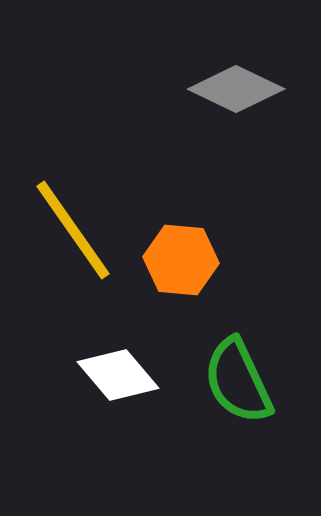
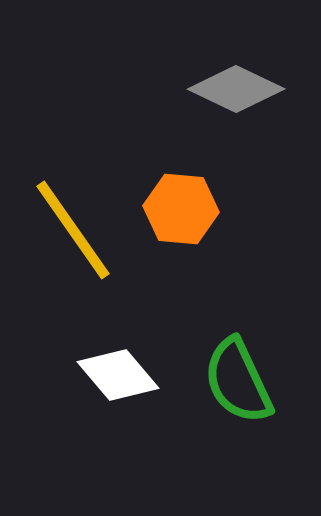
orange hexagon: moved 51 px up
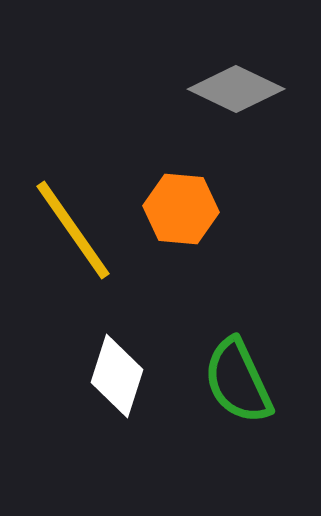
white diamond: moved 1 px left, 1 px down; rotated 58 degrees clockwise
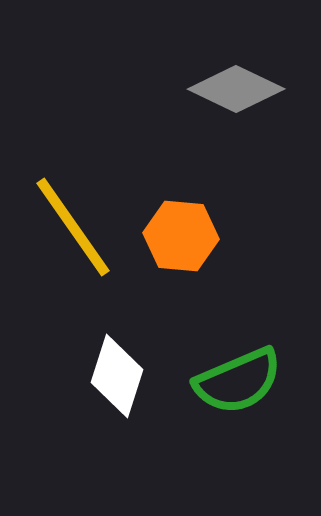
orange hexagon: moved 27 px down
yellow line: moved 3 px up
green semicircle: rotated 88 degrees counterclockwise
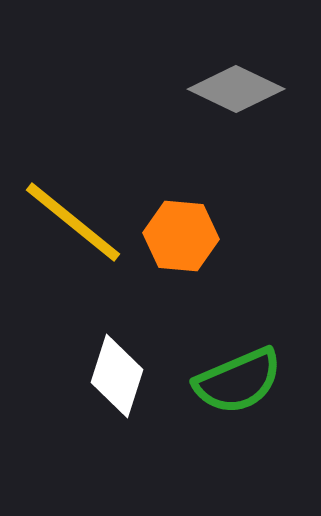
yellow line: moved 5 px up; rotated 16 degrees counterclockwise
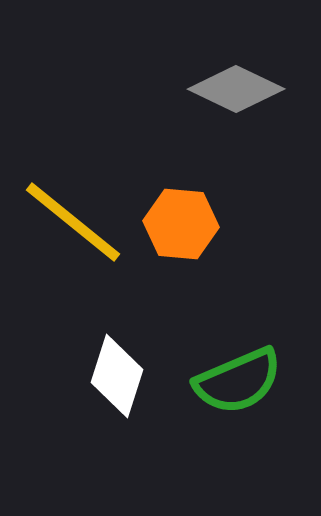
orange hexagon: moved 12 px up
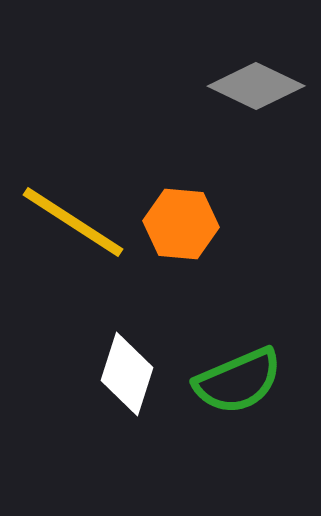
gray diamond: moved 20 px right, 3 px up
yellow line: rotated 6 degrees counterclockwise
white diamond: moved 10 px right, 2 px up
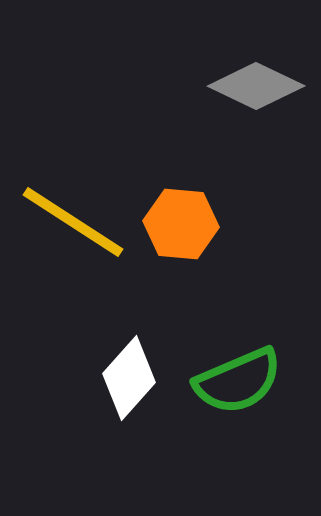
white diamond: moved 2 px right, 4 px down; rotated 24 degrees clockwise
